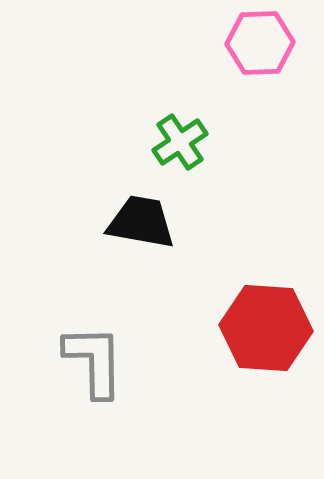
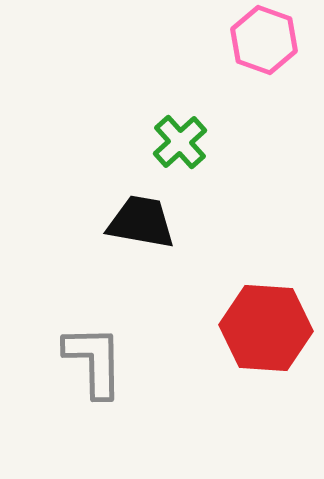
pink hexagon: moved 4 px right, 3 px up; rotated 22 degrees clockwise
green cross: rotated 8 degrees counterclockwise
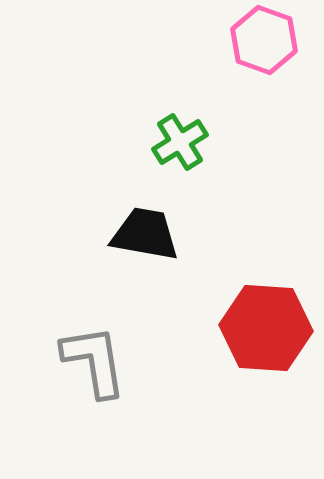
green cross: rotated 10 degrees clockwise
black trapezoid: moved 4 px right, 12 px down
gray L-shape: rotated 8 degrees counterclockwise
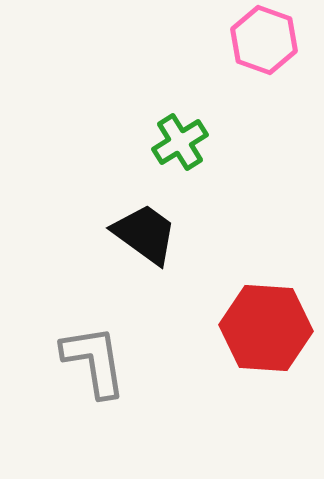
black trapezoid: rotated 26 degrees clockwise
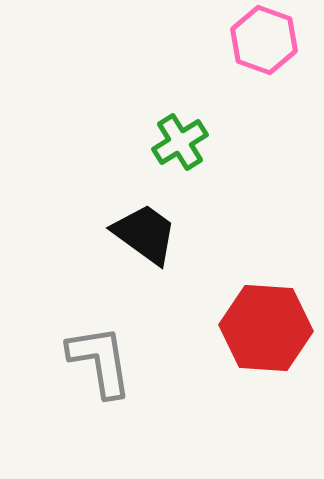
gray L-shape: moved 6 px right
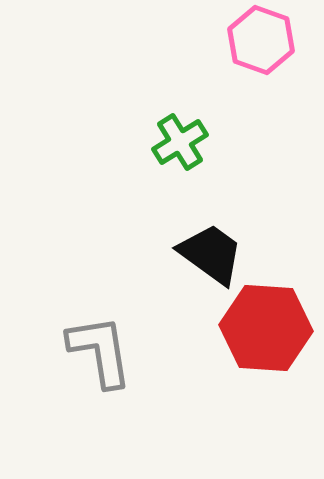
pink hexagon: moved 3 px left
black trapezoid: moved 66 px right, 20 px down
gray L-shape: moved 10 px up
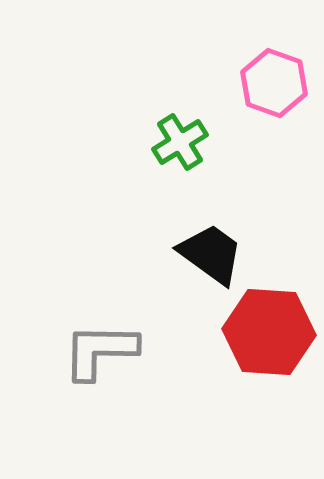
pink hexagon: moved 13 px right, 43 px down
red hexagon: moved 3 px right, 4 px down
gray L-shape: rotated 80 degrees counterclockwise
